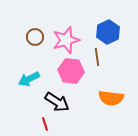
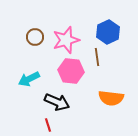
black arrow: rotated 10 degrees counterclockwise
red line: moved 3 px right, 1 px down
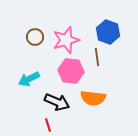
blue hexagon: rotated 15 degrees counterclockwise
orange semicircle: moved 18 px left
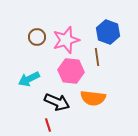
brown circle: moved 2 px right
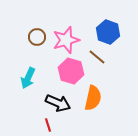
brown line: rotated 42 degrees counterclockwise
pink hexagon: rotated 10 degrees clockwise
cyan arrow: moved 1 px left, 1 px up; rotated 40 degrees counterclockwise
orange semicircle: rotated 85 degrees counterclockwise
black arrow: moved 1 px right, 1 px down
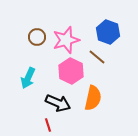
pink hexagon: rotated 10 degrees clockwise
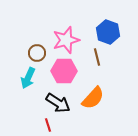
brown circle: moved 16 px down
brown line: rotated 36 degrees clockwise
pink hexagon: moved 7 px left; rotated 25 degrees counterclockwise
orange semicircle: rotated 30 degrees clockwise
black arrow: rotated 10 degrees clockwise
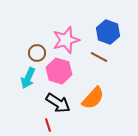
brown line: moved 2 px right; rotated 48 degrees counterclockwise
pink hexagon: moved 5 px left; rotated 15 degrees clockwise
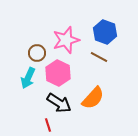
blue hexagon: moved 3 px left
pink hexagon: moved 1 px left, 2 px down; rotated 10 degrees clockwise
black arrow: moved 1 px right
